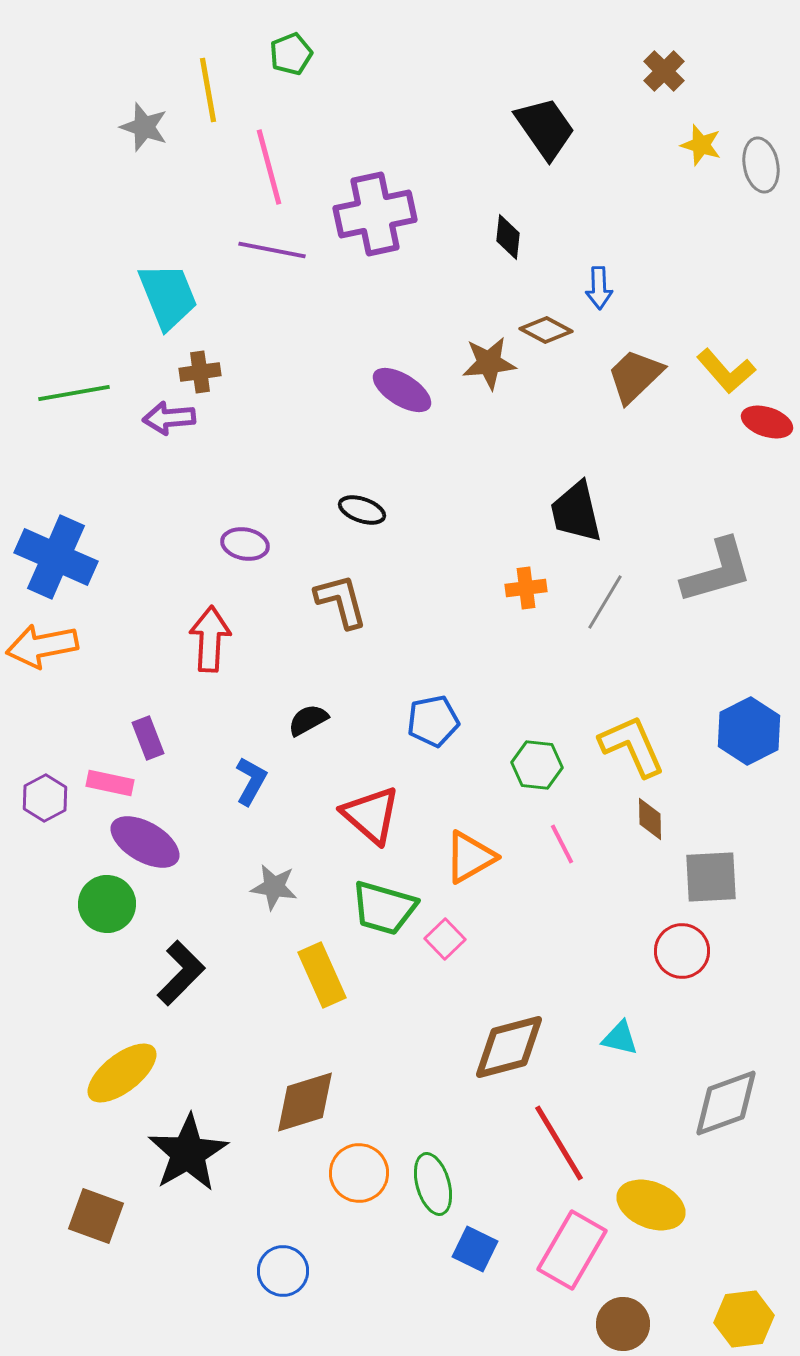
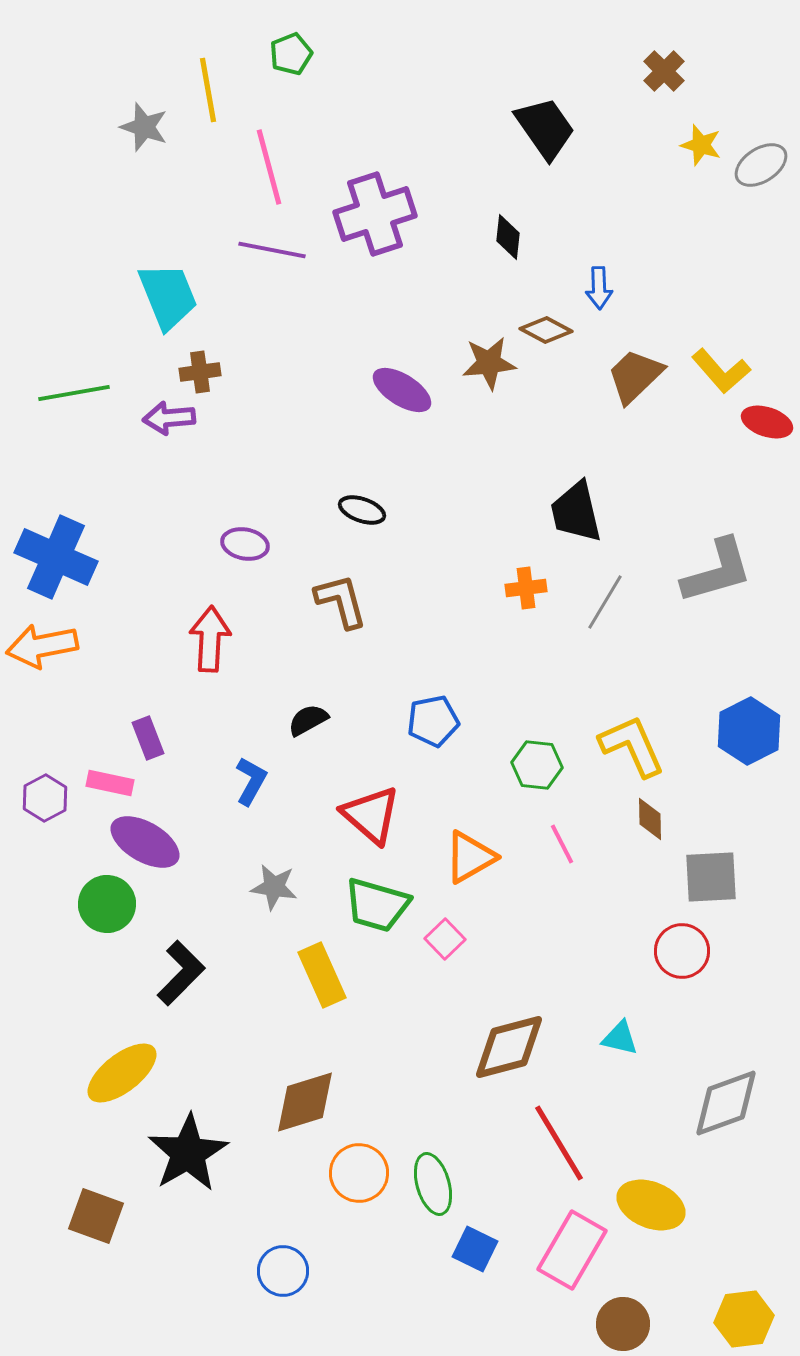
gray ellipse at (761, 165): rotated 68 degrees clockwise
purple cross at (375, 214): rotated 6 degrees counterclockwise
yellow L-shape at (726, 371): moved 5 px left
green trapezoid at (384, 908): moved 7 px left, 3 px up
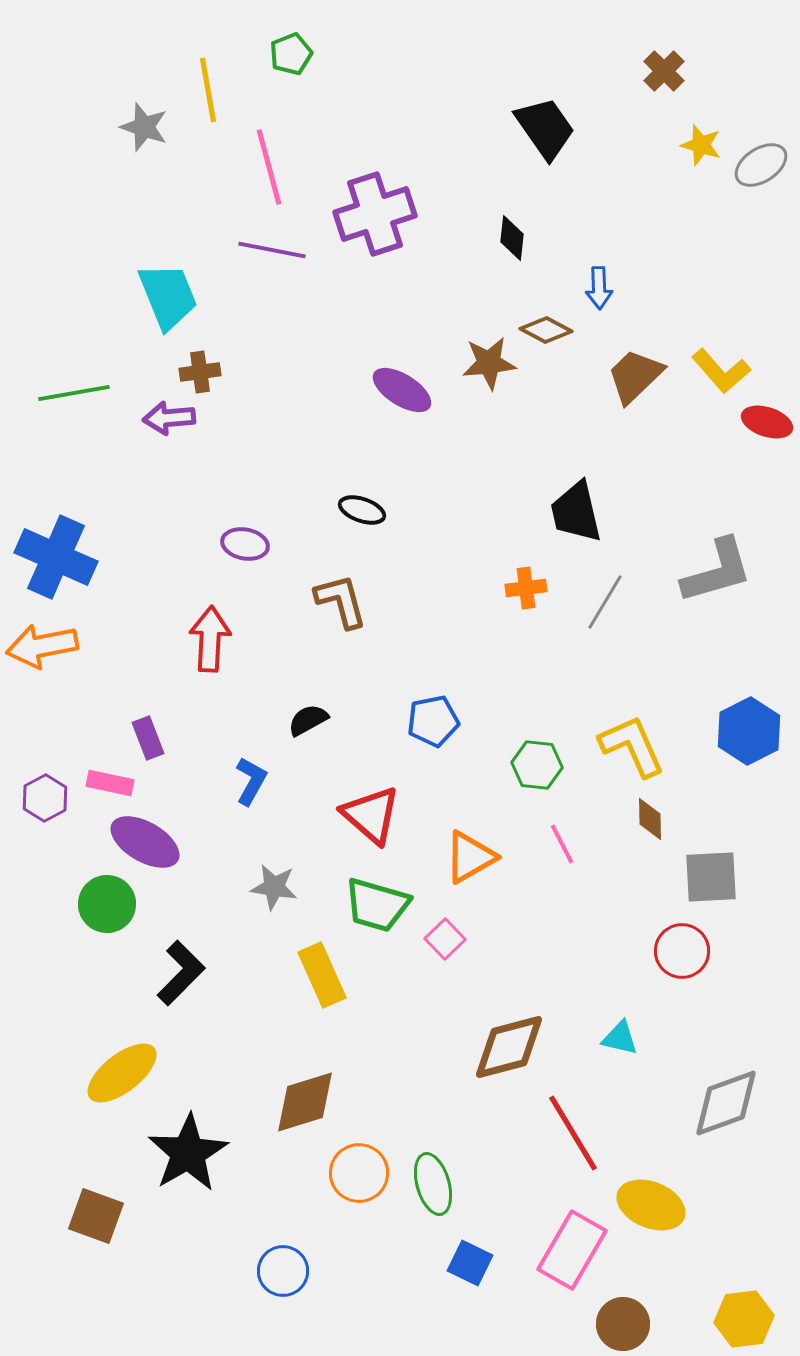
black diamond at (508, 237): moved 4 px right, 1 px down
red line at (559, 1143): moved 14 px right, 10 px up
blue square at (475, 1249): moved 5 px left, 14 px down
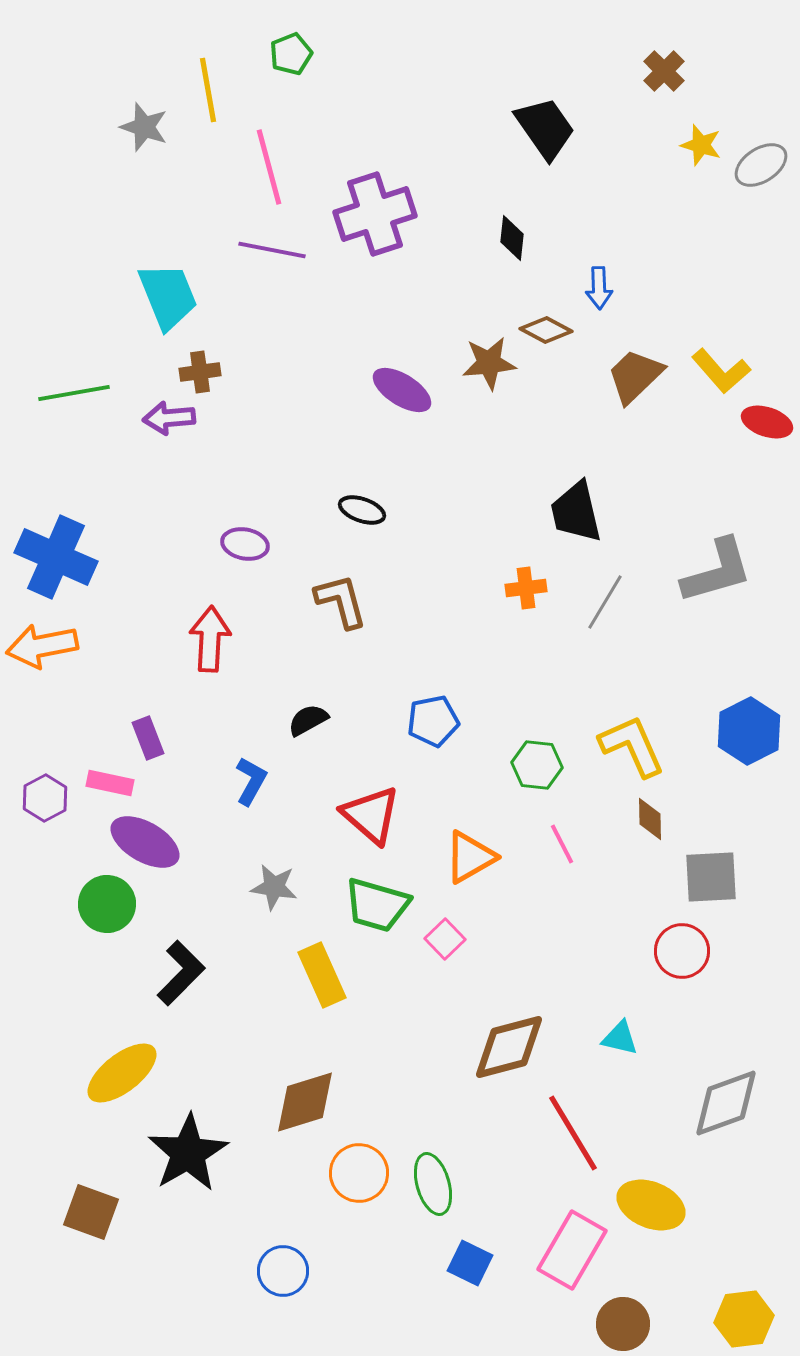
brown square at (96, 1216): moved 5 px left, 4 px up
